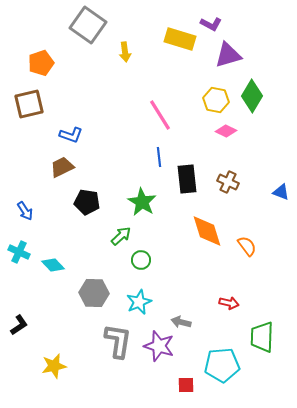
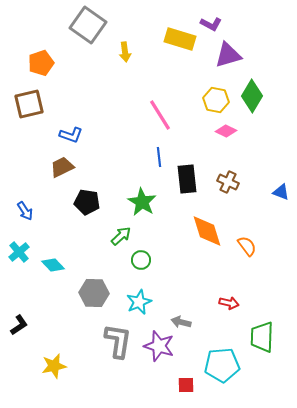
cyan cross: rotated 25 degrees clockwise
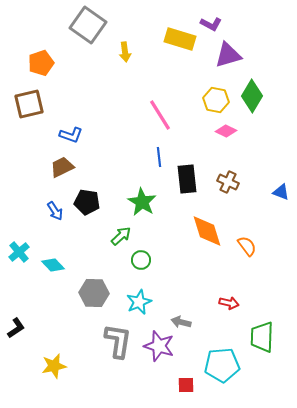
blue arrow: moved 30 px right
black L-shape: moved 3 px left, 3 px down
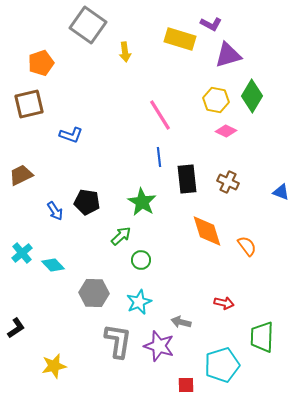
brown trapezoid: moved 41 px left, 8 px down
cyan cross: moved 3 px right, 1 px down
red arrow: moved 5 px left
cyan pentagon: rotated 12 degrees counterclockwise
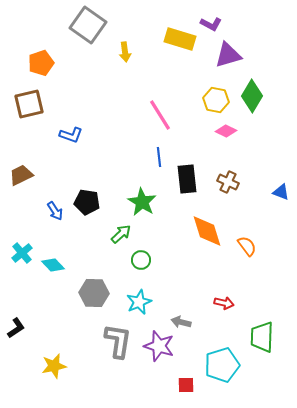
green arrow: moved 2 px up
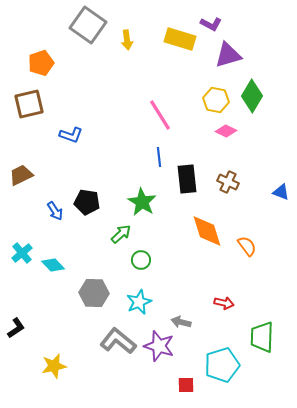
yellow arrow: moved 2 px right, 12 px up
gray L-shape: rotated 60 degrees counterclockwise
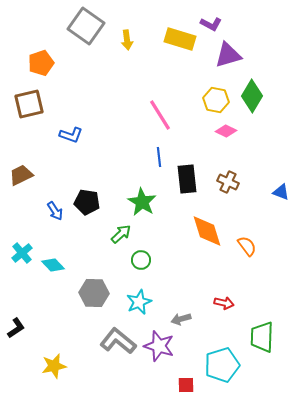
gray square: moved 2 px left, 1 px down
gray arrow: moved 3 px up; rotated 30 degrees counterclockwise
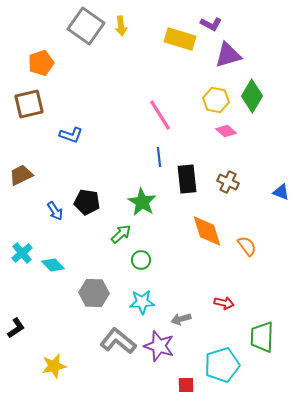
yellow arrow: moved 6 px left, 14 px up
pink diamond: rotated 15 degrees clockwise
cyan star: moved 3 px right; rotated 20 degrees clockwise
